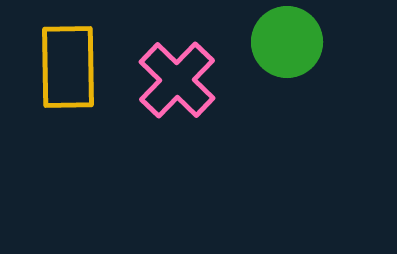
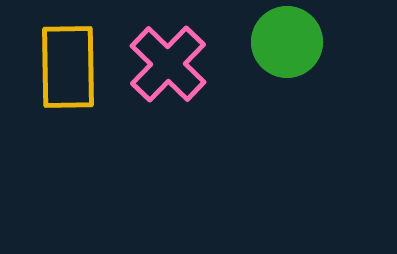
pink cross: moved 9 px left, 16 px up
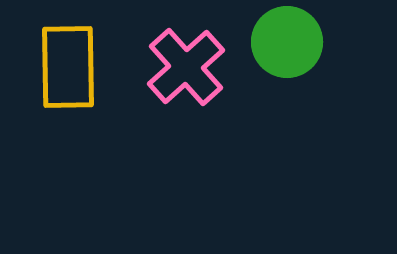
pink cross: moved 18 px right, 3 px down; rotated 4 degrees clockwise
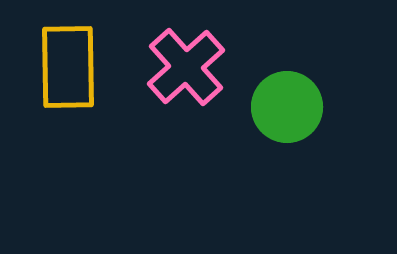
green circle: moved 65 px down
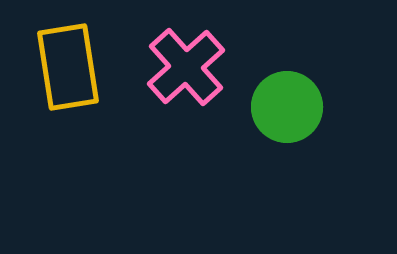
yellow rectangle: rotated 8 degrees counterclockwise
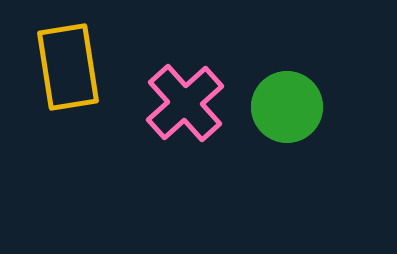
pink cross: moved 1 px left, 36 px down
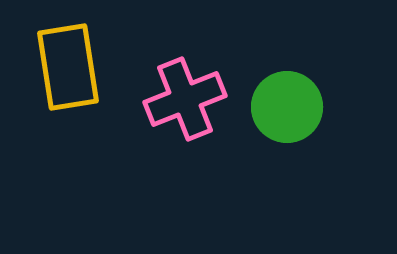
pink cross: moved 4 px up; rotated 20 degrees clockwise
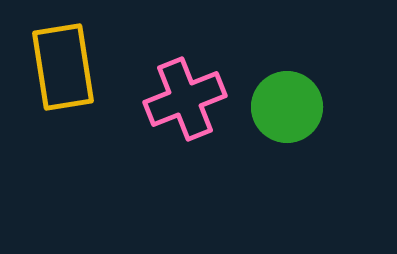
yellow rectangle: moved 5 px left
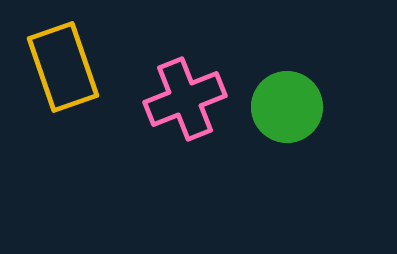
yellow rectangle: rotated 10 degrees counterclockwise
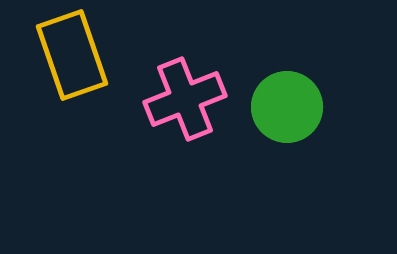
yellow rectangle: moved 9 px right, 12 px up
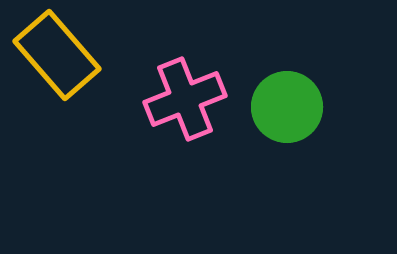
yellow rectangle: moved 15 px left; rotated 22 degrees counterclockwise
